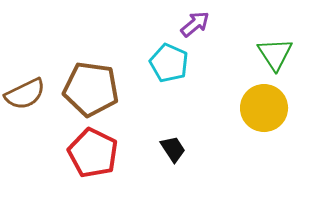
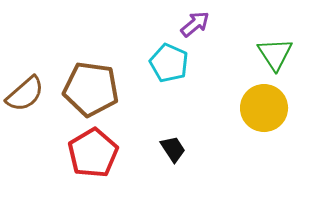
brown semicircle: rotated 15 degrees counterclockwise
red pentagon: rotated 15 degrees clockwise
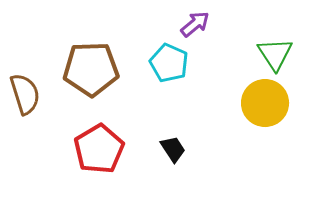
brown pentagon: moved 20 px up; rotated 10 degrees counterclockwise
brown semicircle: rotated 66 degrees counterclockwise
yellow circle: moved 1 px right, 5 px up
red pentagon: moved 6 px right, 4 px up
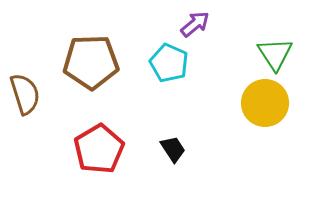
brown pentagon: moved 7 px up
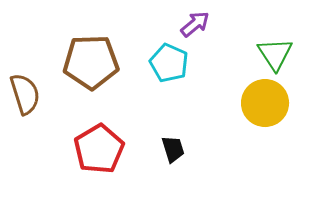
black trapezoid: rotated 16 degrees clockwise
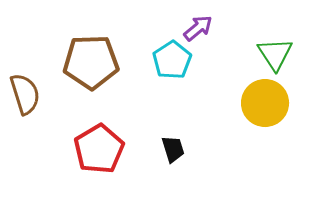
purple arrow: moved 3 px right, 4 px down
cyan pentagon: moved 3 px right, 3 px up; rotated 15 degrees clockwise
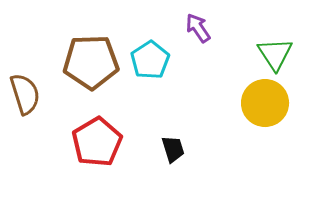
purple arrow: rotated 84 degrees counterclockwise
cyan pentagon: moved 22 px left
red pentagon: moved 2 px left, 7 px up
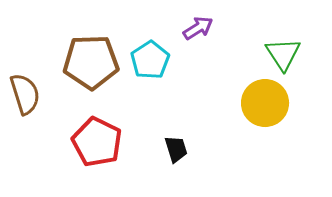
purple arrow: rotated 92 degrees clockwise
green triangle: moved 8 px right
red pentagon: rotated 15 degrees counterclockwise
black trapezoid: moved 3 px right
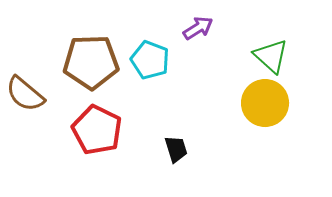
green triangle: moved 12 px left, 2 px down; rotated 15 degrees counterclockwise
cyan pentagon: rotated 18 degrees counterclockwise
brown semicircle: rotated 147 degrees clockwise
red pentagon: moved 12 px up
